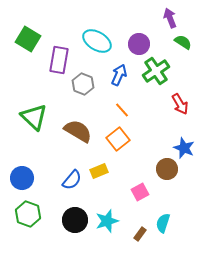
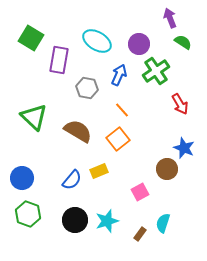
green square: moved 3 px right, 1 px up
gray hexagon: moved 4 px right, 4 px down; rotated 10 degrees counterclockwise
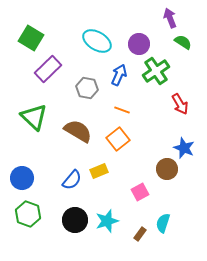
purple rectangle: moved 11 px left, 9 px down; rotated 36 degrees clockwise
orange line: rotated 28 degrees counterclockwise
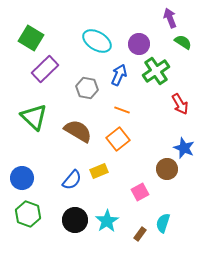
purple rectangle: moved 3 px left
cyan star: rotated 15 degrees counterclockwise
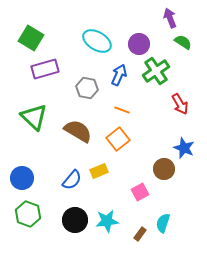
purple rectangle: rotated 28 degrees clockwise
brown circle: moved 3 px left
cyan star: rotated 25 degrees clockwise
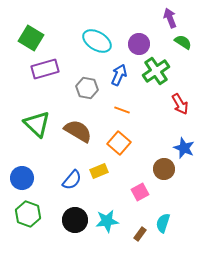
green triangle: moved 3 px right, 7 px down
orange square: moved 1 px right, 4 px down; rotated 10 degrees counterclockwise
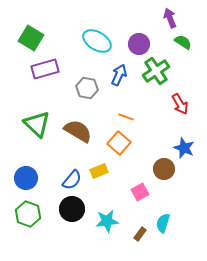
orange line: moved 4 px right, 7 px down
blue circle: moved 4 px right
black circle: moved 3 px left, 11 px up
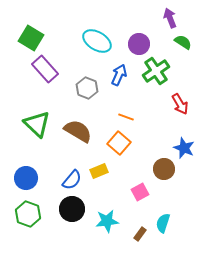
purple rectangle: rotated 64 degrees clockwise
gray hexagon: rotated 10 degrees clockwise
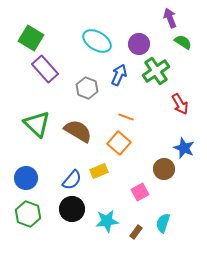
brown rectangle: moved 4 px left, 2 px up
